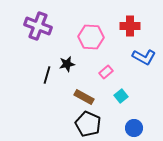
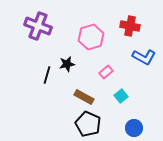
red cross: rotated 12 degrees clockwise
pink hexagon: rotated 20 degrees counterclockwise
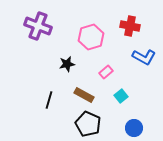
black line: moved 2 px right, 25 px down
brown rectangle: moved 2 px up
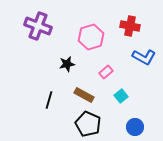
blue circle: moved 1 px right, 1 px up
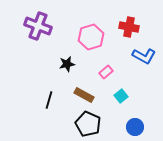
red cross: moved 1 px left, 1 px down
blue L-shape: moved 1 px up
